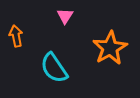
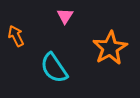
orange arrow: rotated 15 degrees counterclockwise
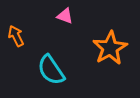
pink triangle: rotated 42 degrees counterclockwise
cyan semicircle: moved 3 px left, 2 px down
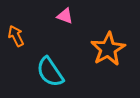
orange star: moved 2 px left, 1 px down
cyan semicircle: moved 1 px left, 2 px down
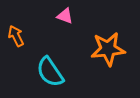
orange star: rotated 24 degrees clockwise
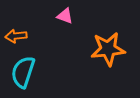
orange arrow: rotated 70 degrees counterclockwise
cyan semicircle: moved 27 px left; rotated 52 degrees clockwise
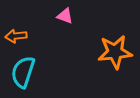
orange star: moved 7 px right, 3 px down
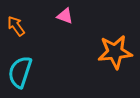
orange arrow: moved 10 px up; rotated 60 degrees clockwise
cyan semicircle: moved 3 px left
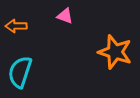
orange arrow: rotated 55 degrees counterclockwise
orange star: rotated 24 degrees clockwise
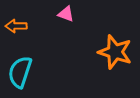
pink triangle: moved 1 px right, 2 px up
